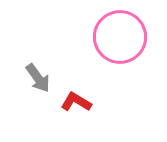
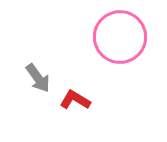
red L-shape: moved 1 px left, 2 px up
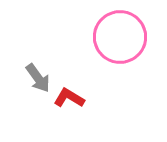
red L-shape: moved 6 px left, 2 px up
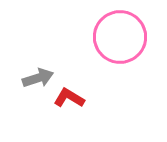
gray arrow: rotated 72 degrees counterclockwise
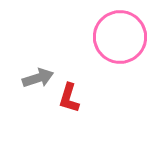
red L-shape: rotated 104 degrees counterclockwise
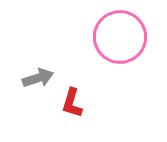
red L-shape: moved 3 px right, 5 px down
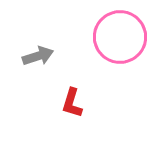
gray arrow: moved 22 px up
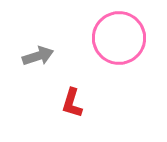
pink circle: moved 1 px left, 1 px down
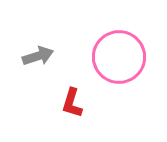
pink circle: moved 19 px down
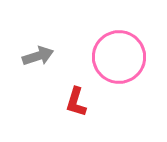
red L-shape: moved 4 px right, 1 px up
